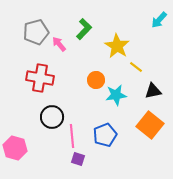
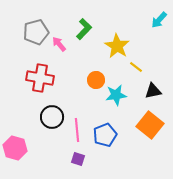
pink line: moved 5 px right, 6 px up
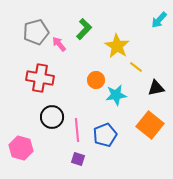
black triangle: moved 3 px right, 3 px up
pink hexagon: moved 6 px right
